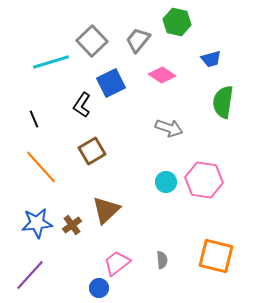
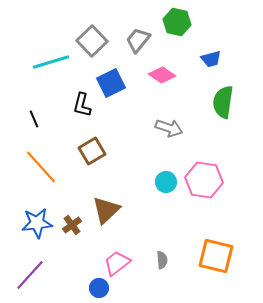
black L-shape: rotated 20 degrees counterclockwise
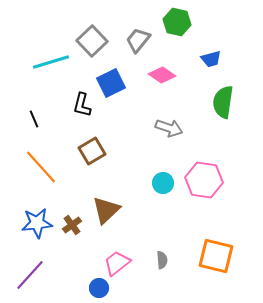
cyan circle: moved 3 px left, 1 px down
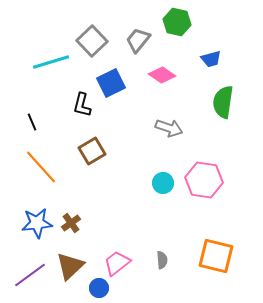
black line: moved 2 px left, 3 px down
brown triangle: moved 36 px left, 56 px down
brown cross: moved 1 px left, 2 px up
purple line: rotated 12 degrees clockwise
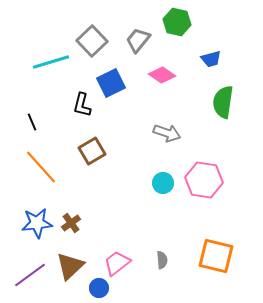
gray arrow: moved 2 px left, 5 px down
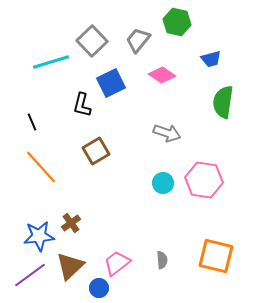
brown square: moved 4 px right
blue star: moved 2 px right, 13 px down
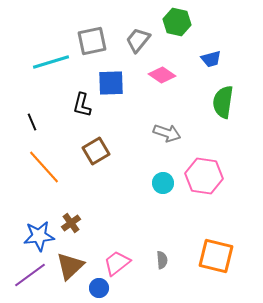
gray square: rotated 32 degrees clockwise
blue square: rotated 24 degrees clockwise
orange line: moved 3 px right
pink hexagon: moved 4 px up
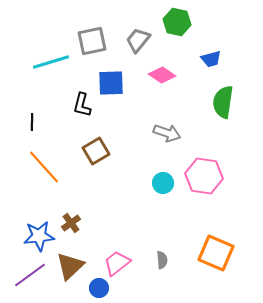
black line: rotated 24 degrees clockwise
orange square: moved 3 px up; rotated 9 degrees clockwise
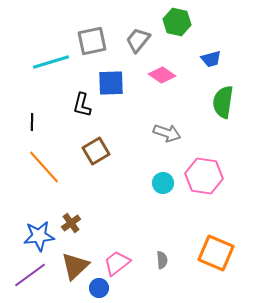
brown triangle: moved 5 px right
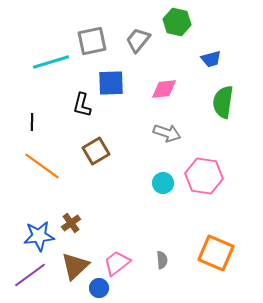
pink diamond: moved 2 px right, 14 px down; rotated 40 degrees counterclockwise
orange line: moved 2 px left, 1 px up; rotated 12 degrees counterclockwise
